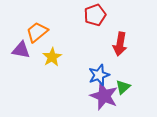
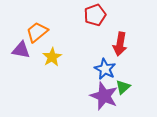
blue star: moved 6 px right, 6 px up; rotated 25 degrees counterclockwise
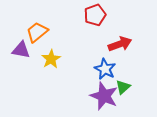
red arrow: rotated 120 degrees counterclockwise
yellow star: moved 1 px left, 2 px down
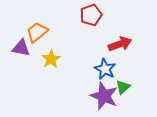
red pentagon: moved 4 px left
purple triangle: moved 2 px up
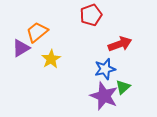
purple triangle: rotated 42 degrees counterclockwise
blue star: rotated 30 degrees clockwise
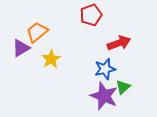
red arrow: moved 1 px left, 1 px up
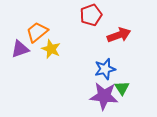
red arrow: moved 8 px up
purple triangle: moved 1 px left, 1 px down; rotated 12 degrees clockwise
yellow star: moved 10 px up; rotated 18 degrees counterclockwise
green triangle: moved 1 px left, 1 px down; rotated 21 degrees counterclockwise
purple star: rotated 16 degrees counterclockwise
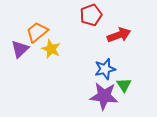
purple triangle: rotated 24 degrees counterclockwise
green triangle: moved 2 px right, 3 px up
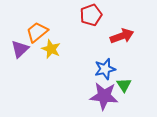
red arrow: moved 3 px right, 1 px down
